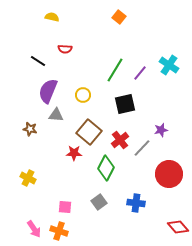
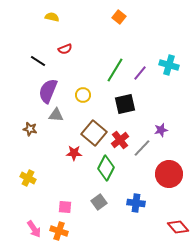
red semicircle: rotated 24 degrees counterclockwise
cyan cross: rotated 18 degrees counterclockwise
brown square: moved 5 px right, 1 px down
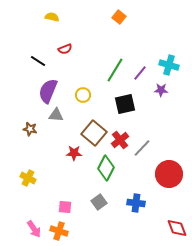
purple star: moved 40 px up; rotated 16 degrees clockwise
red diamond: moved 1 px left, 1 px down; rotated 20 degrees clockwise
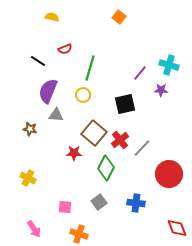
green line: moved 25 px left, 2 px up; rotated 15 degrees counterclockwise
orange cross: moved 20 px right, 3 px down
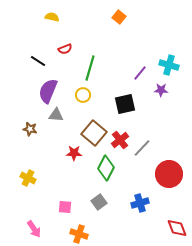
blue cross: moved 4 px right; rotated 24 degrees counterclockwise
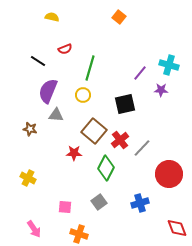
brown square: moved 2 px up
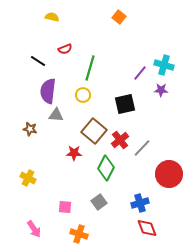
cyan cross: moved 5 px left
purple semicircle: rotated 15 degrees counterclockwise
red diamond: moved 30 px left
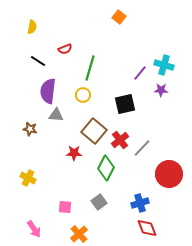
yellow semicircle: moved 20 px left, 10 px down; rotated 88 degrees clockwise
orange cross: rotated 30 degrees clockwise
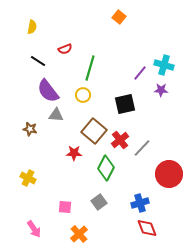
purple semicircle: rotated 45 degrees counterclockwise
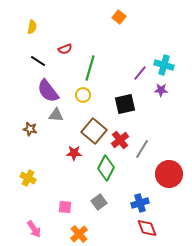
gray line: moved 1 px down; rotated 12 degrees counterclockwise
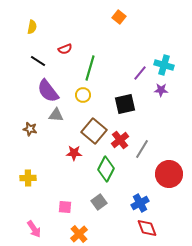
green diamond: moved 1 px down
yellow cross: rotated 28 degrees counterclockwise
blue cross: rotated 12 degrees counterclockwise
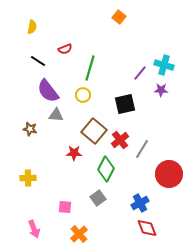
gray square: moved 1 px left, 4 px up
pink arrow: rotated 12 degrees clockwise
